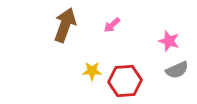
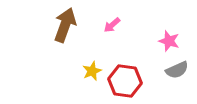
yellow star: rotated 24 degrees counterclockwise
red hexagon: rotated 12 degrees clockwise
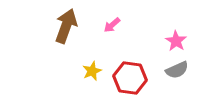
brown arrow: moved 1 px right, 1 px down
pink star: moved 7 px right; rotated 15 degrees clockwise
red hexagon: moved 5 px right, 3 px up
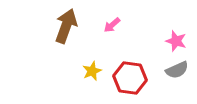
pink star: rotated 15 degrees counterclockwise
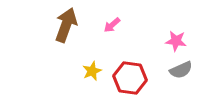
brown arrow: moved 1 px up
pink star: rotated 10 degrees counterclockwise
gray semicircle: moved 4 px right
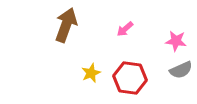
pink arrow: moved 13 px right, 4 px down
yellow star: moved 1 px left, 2 px down
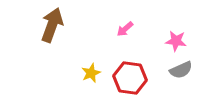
brown arrow: moved 14 px left
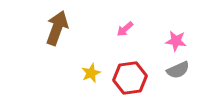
brown arrow: moved 5 px right, 3 px down
gray semicircle: moved 3 px left
red hexagon: rotated 16 degrees counterclockwise
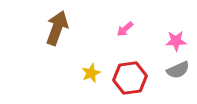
pink star: rotated 10 degrees counterclockwise
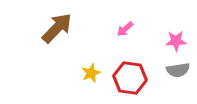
brown arrow: rotated 24 degrees clockwise
gray semicircle: rotated 15 degrees clockwise
red hexagon: rotated 16 degrees clockwise
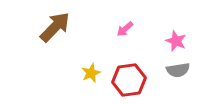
brown arrow: moved 2 px left, 1 px up
pink star: rotated 25 degrees clockwise
red hexagon: moved 1 px left, 2 px down; rotated 16 degrees counterclockwise
